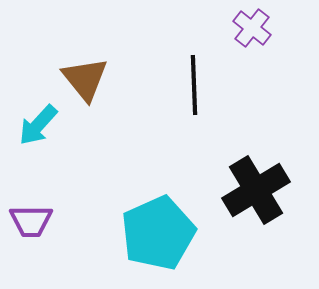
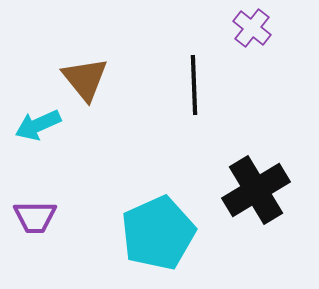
cyan arrow: rotated 24 degrees clockwise
purple trapezoid: moved 4 px right, 4 px up
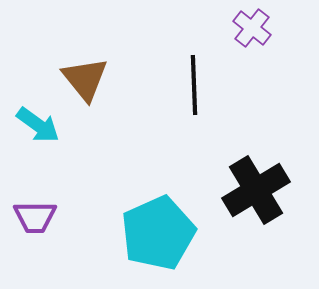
cyan arrow: rotated 120 degrees counterclockwise
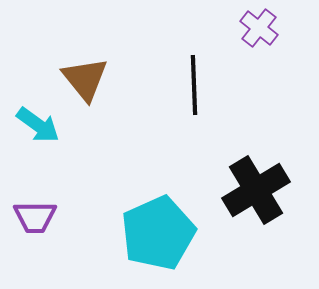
purple cross: moved 7 px right
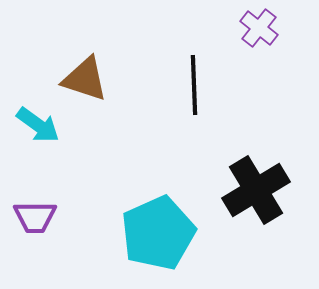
brown triangle: rotated 33 degrees counterclockwise
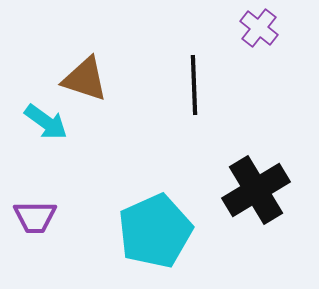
cyan arrow: moved 8 px right, 3 px up
cyan pentagon: moved 3 px left, 2 px up
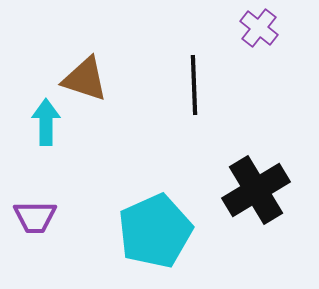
cyan arrow: rotated 126 degrees counterclockwise
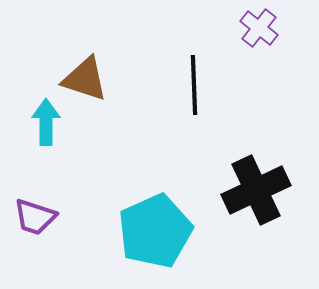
black cross: rotated 6 degrees clockwise
purple trapezoid: rotated 18 degrees clockwise
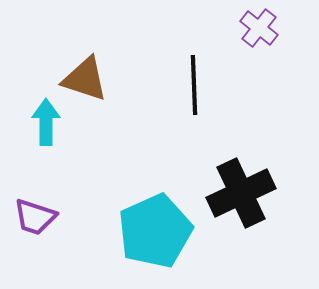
black cross: moved 15 px left, 3 px down
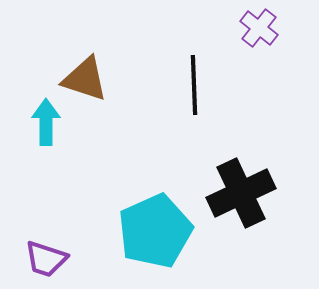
purple trapezoid: moved 11 px right, 42 px down
